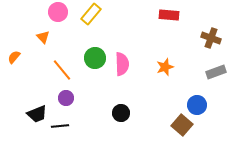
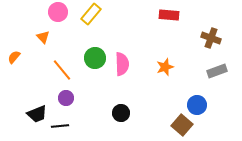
gray rectangle: moved 1 px right, 1 px up
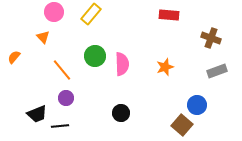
pink circle: moved 4 px left
green circle: moved 2 px up
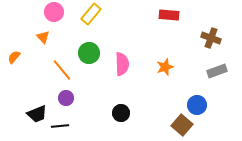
green circle: moved 6 px left, 3 px up
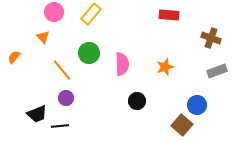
black circle: moved 16 px right, 12 px up
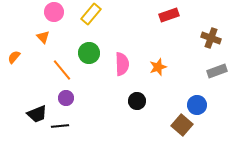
red rectangle: rotated 24 degrees counterclockwise
orange star: moved 7 px left
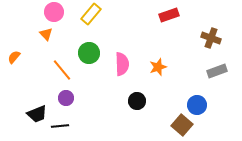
orange triangle: moved 3 px right, 3 px up
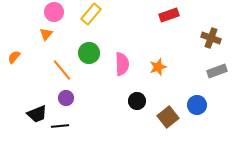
orange triangle: rotated 24 degrees clockwise
brown square: moved 14 px left, 8 px up; rotated 10 degrees clockwise
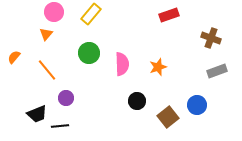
orange line: moved 15 px left
